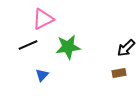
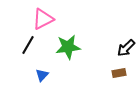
black line: rotated 36 degrees counterclockwise
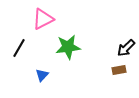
black line: moved 9 px left, 3 px down
brown rectangle: moved 3 px up
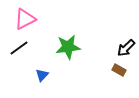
pink triangle: moved 18 px left
black line: rotated 24 degrees clockwise
brown rectangle: rotated 40 degrees clockwise
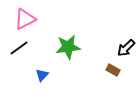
brown rectangle: moved 6 px left
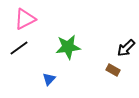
blue triangle: moved 7 px right, 4 px down
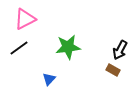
black arrow: moved 6 px left, 2 px down; rotated 18 degrees counterclockwise
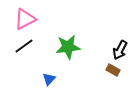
black line: moved 5 px right, 2 px up
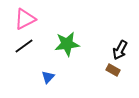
green star: moved 1 px left, 3 px up
blue triangle: moved 1 px left, 2 px up
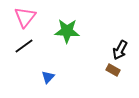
pink triangle: moved 2 px up; rotated 25 degrees counterclockwise
green star: moved 13 px up; rotated 10 degrees clockwise
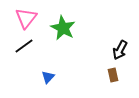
pink triangle: moved 1 px right, 1 px down
green star: moved 4 px left, 3 px up; rotated 25 degrees clockwise
brown rectangle: moved 5 px down; rotated 48 degrees clockwise
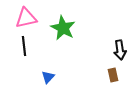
pink triangle: rotated 40 degrees clockwise
black line: rotated 60 degrees counterclockwise
black arrow: rotated 36 degrees counterclockwise
